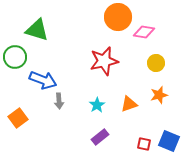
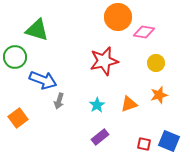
gray arrow: rotated 21 degrees clockwise
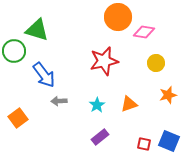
green circle: moved 1 px left, 6 px up
blue arrow: moved 1 px right, 5 px up; rotated 32 degrees clockwise
orange star: moved 9 px right
gray arrow: rotated 70 degrees clockwise
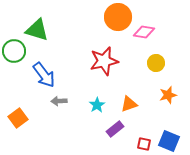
purple rectangle: moved 15 px right, 8 px up
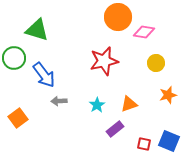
green circle: moved 7 px down
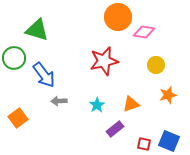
yellow circle: moved 2 px down
orange triangle: moved 2 px right
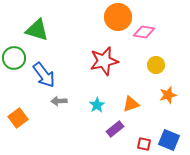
blue square: moved 1 px up
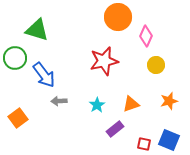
pink diamond: moved 2 px right, 4 px down; rotated 75 degrees counterclockwise
green circle: moved 1 px right
orange star: moved 1 px right, 6 px down
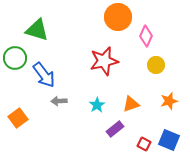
red square: rotated 16 degrees clockwise
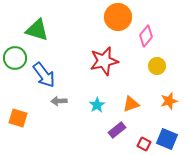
pink diamond: rotated 15 degrees clockwise
yellow circle: moved 1 px right, 1 px down
orange square: rotated 36 degrees counterclockwise
purple rectangle: moved 2 px right, 1 px down
blue square: moved 2 px left, 1 px up
